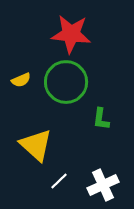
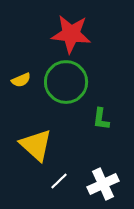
white cross: moved 1 px up
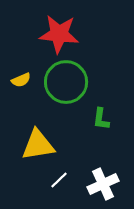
red star: moved 12 px left
yellow triangle: moved 2 px right; rotated 51 degrees counterclockwise
white line: moved 1 px up
